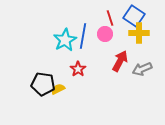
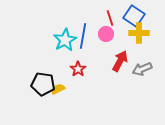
pink circle: moved 1 px right
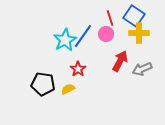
blue line: rotated 25 degrees clockwise
yellow semicircle: moved 10 px right
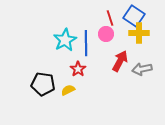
blue line: moved 3 px right, 7 px down; rotated 35 degrees counterclockwise
gray arrow: rotated 12 degrees clockwise
yellow semicircle: moved 1 px down
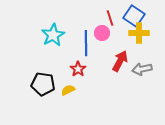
pink circle: moved 4 px left, 1 px up
cyan star: moved 12 px left, 5 px up
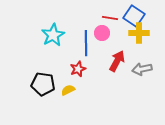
red line: rotated 63 degrees counterclockwise
red arrow: moved 3 px left
red star: rotated 14 degrees clockwise
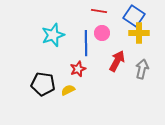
red line: moved 11 px left, 7 px up
cyan star: rotated 10 degrees clockwise
gray arrow: rotated 114 degrees clockwise
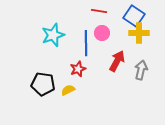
gray arrow: moved 1 px left, 1 px down
